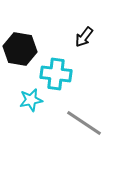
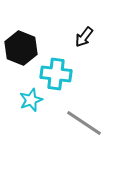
black hexagon: moved 1 px right, 1 px up; rotated 12 degrees clockwise
cyan star: rotated 10 degrees counterclockwise
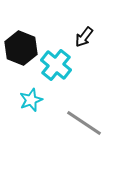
cyan cross: moved 9 px up; rotated 32 degrees clockwise
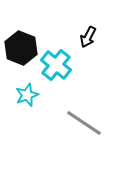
black arrow: moved 4 px right; rotated 10 degrees counterclockwise
cyan star: moved 4 px left, 5 px up
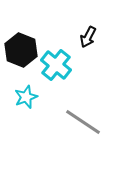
black hexagon: moved 2 px down
cyan star: moved 1 px left, 2 px down
gray line: moved 1 px left, 1 px up
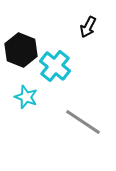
black arrow: moved 10 px up
cyan cross: moved 1 px left, 1 px down
cyan star: rotated 30 degrees counterclockwise
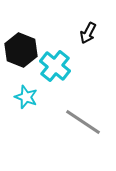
black arrow: moved 6 px down
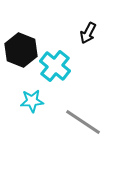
cyan star: moved 6 px right, 4 px down; rotated 25 degrees counterclockwise
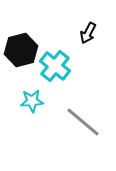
black hexagon: rotated 24 degrees clockwise
gray line: rotated 6 degrees clockwise
